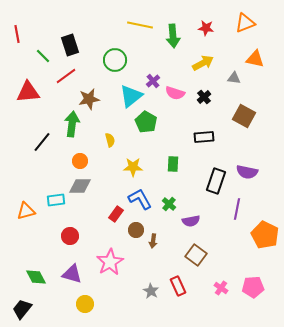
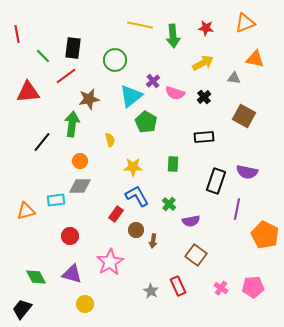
black rectangle at (70, 45): moved 3 px right, 3 px down; rotated 25 degrees clockwise
blue L-shape at (140, 199): moved 3 px left, 3 px up
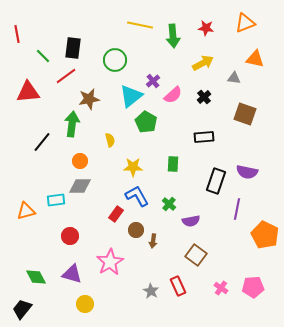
pink semicircle at (175, 93): moved 2 px left, 2 px down; rotated 60 degrees counterclockwise
brown square at (244, 116): moved 1 px right, 2 px up; rotated 10 degrees counterclockwise
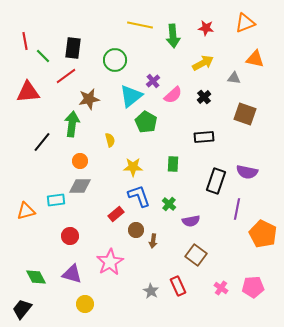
red line at (17, 34): moved 8 px right, 7 px down
blue L-shape at (137, 196): moved 2 px right; rotated 10 degrees clockwise
red rectangle at (116, 214): rotated 14 degrees clockwise
orange pentagon at (265, 235): moved 2 px left, 1 px up
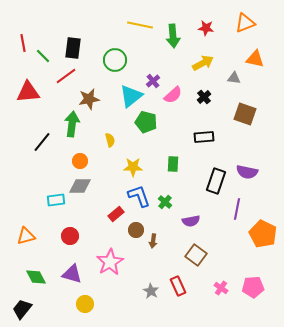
red line at (25, 41): moved 2 px left, 2 px down
green pentagon at (146, 122): rotated 15 degrees counterclockwise
green cross at (169, 204): moved 4 px left, 2 px up
orange triangle at (26, 211): moved 25 px down
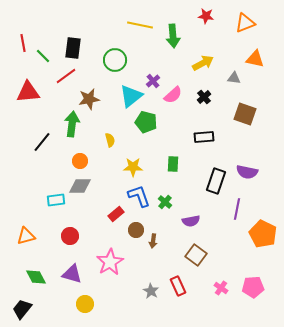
red star at (206, 28): moved 12 px up
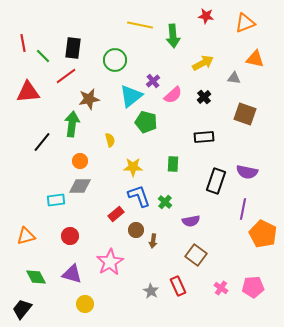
purple line at (237, 209): moved 6 px right
